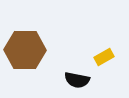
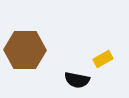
yellow rectangle: moved 1 px left, 2 px down
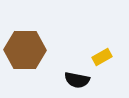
yellow rectangle: moved 1 px left, 2 px up
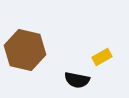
brown hexagon: rotated 12 degrees clockwise
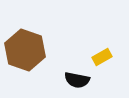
brown hexagon: rotated 6 degrees clockwise
